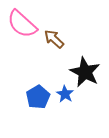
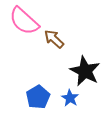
pink semicircle: moved 2 px right, 3 px up
black star: moved 1 px up
blue star: moved 5 px right, 4 px down
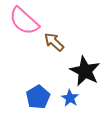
brown arrow: moved 3 px down
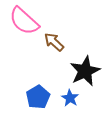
black star: rotated 20 degrees clockwise
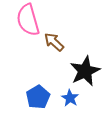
pink semicircle: moved 4 px right, 1 px up; rotated 32 degrees clockwise
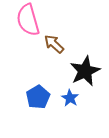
brown arrow: moved 2 px down
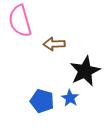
pink semicircle: moved 8 px left, 1 px down
brown arrow: rotated 45 degrees counterclockwise
blue pentagon: moved 4 px right, 4 px down; rotated 25 degrees counterclockwise
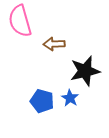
black star: rotated 12 degrees clockwise
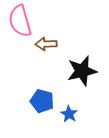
brown arrow: moved 8 px left
black star: moved 3 px left
blue star: moved 1 px left, 16 px down
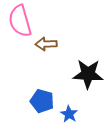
black star: moved 6 px right, 3 px down; rotated 16 degrees clockwise
